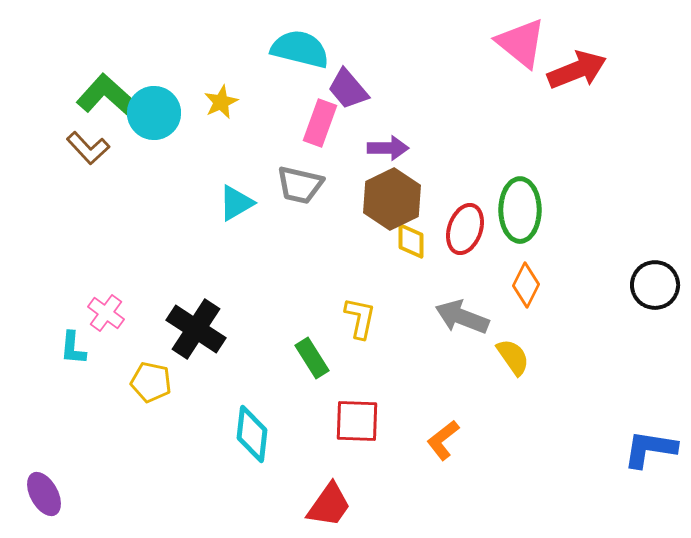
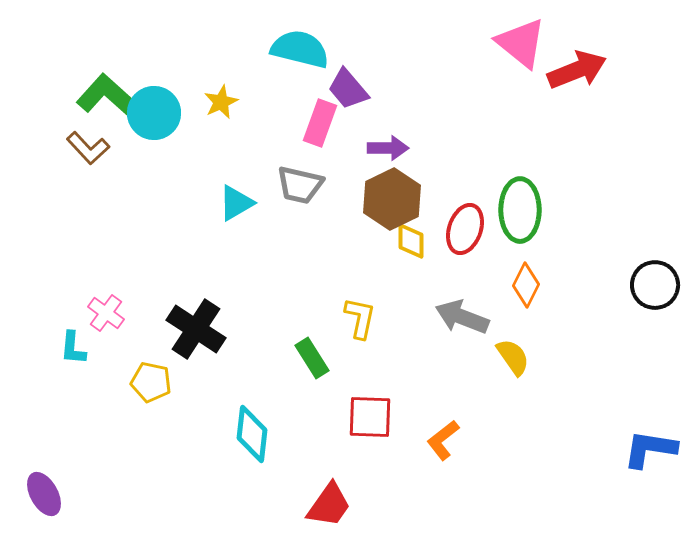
red square: moved 13 px right, 4 px up
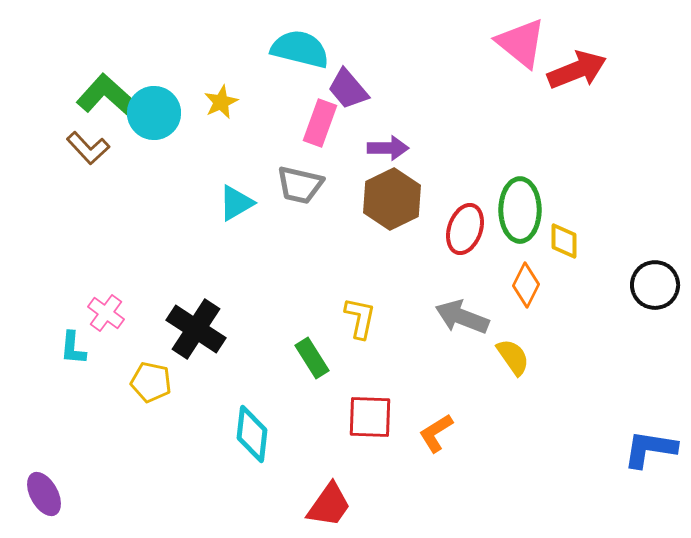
yellow diamond: moved 153 px right
orange L-shape: moved 7 px left, 7 px up; rotated 6 degrees clockwise
